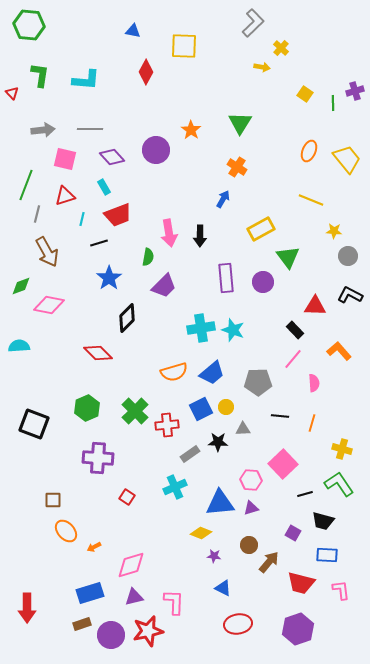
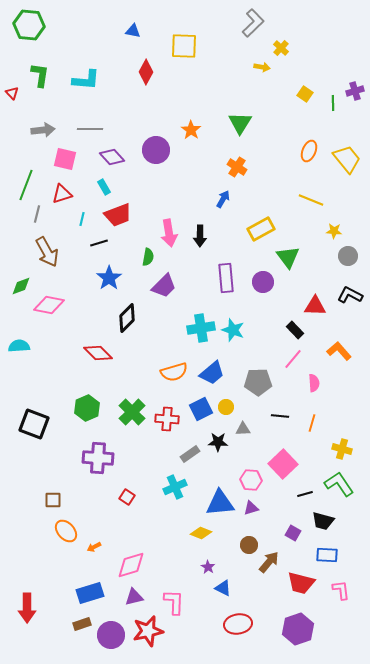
red triangle at (65, 196): moved 3 px left, 2 px up
green cross at (135, 411): moved 3 px left, 1 px down
red cross at (167, 425): moved 6 px up; rotated 10 degrees clockwise
purple star at (214, 556): moved 6 px left, 11 px down; rotated 24 degrees clockwise
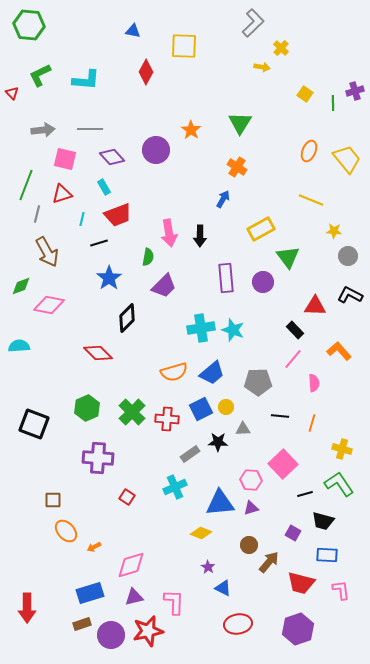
green L-shape at (40, 75): rotated 125 degrees counterclockwise
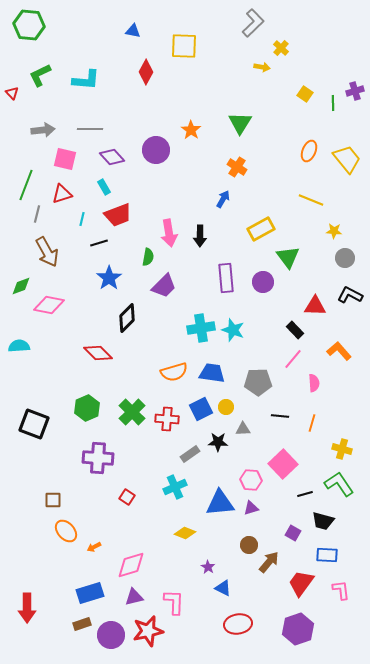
gray circle at (348, 256): moved 3 px left, 2 px down
blue trapezoid at (212, 373): rotated 132 degrees counterclockwise
yellow diamond at (201, 533): moved 16 px left
red trapezoid at (301, 583): rotated 112 degrees clockwise
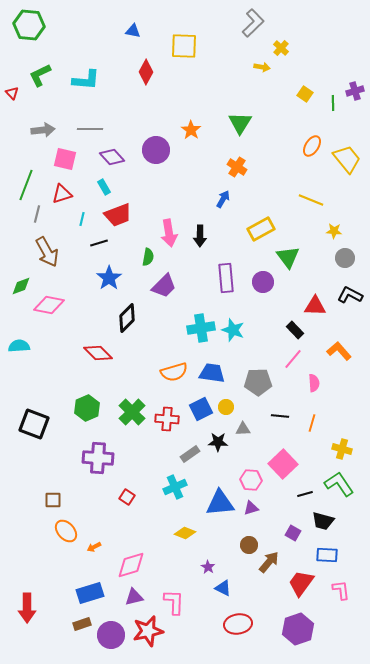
orange ellipse at (309, 151): moved 3 px right, 5 px up; rotated 10 degrees clockwise
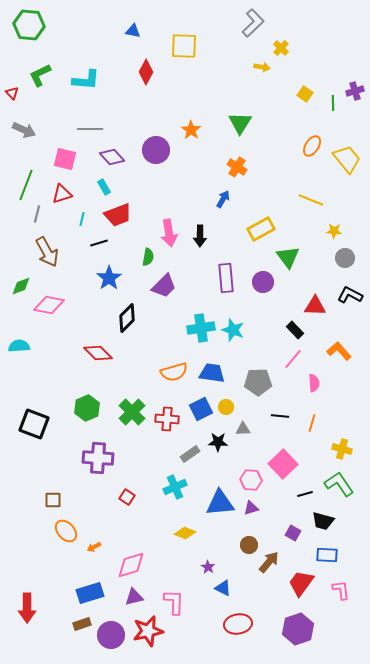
gray arrow at (43, 130): moved 19 px left; rotated 30 degrees clockwise
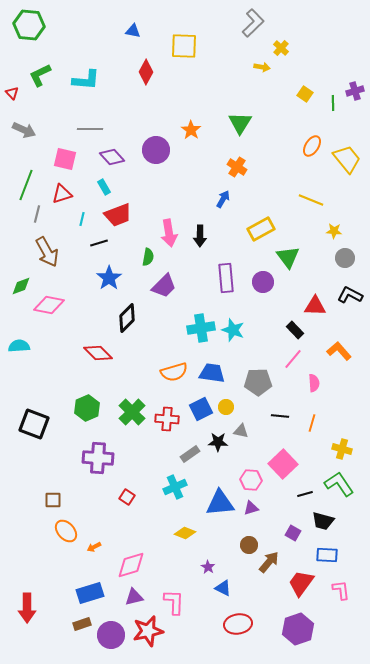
gray triangle at (243, 429): moved 2 px left, 2 px down; rotated 14 degrees clockwise
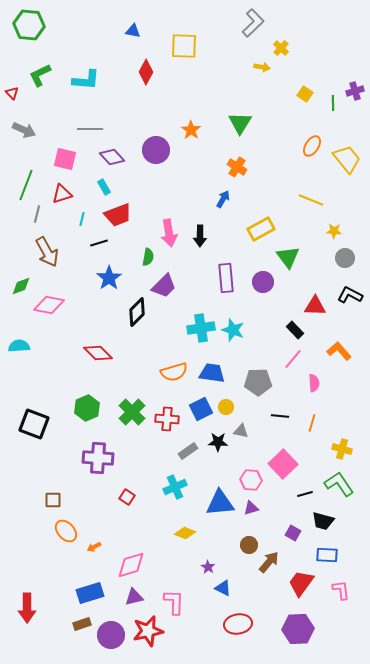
black diamond at (127, 318): moved 10 px right, 6 px up
gray rectangle at (190, 454): moved 2 px left, 3 px up
purple hexagon at (298, 629): rotated 16 degrees clockwise
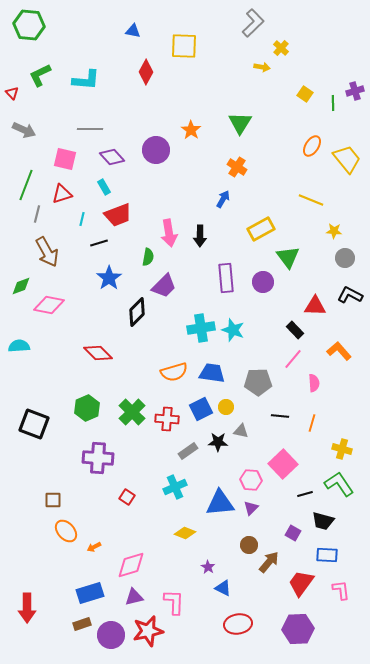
purple triangle at (251, 508): rotated 28 degrees counterclockwise
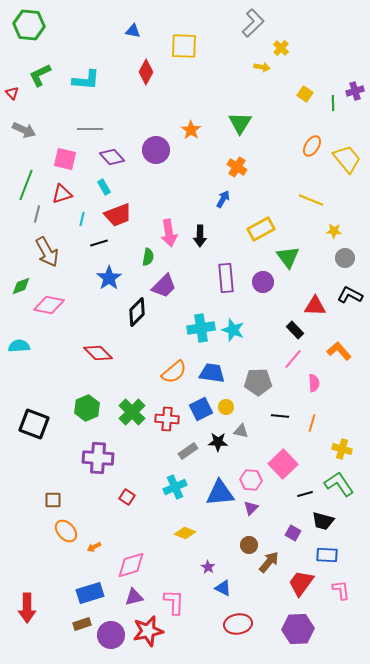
orange semicircle at (174, 372): rotated 24 degrees counterclockwise
blue triangle at (220, 503): moved 10 px up
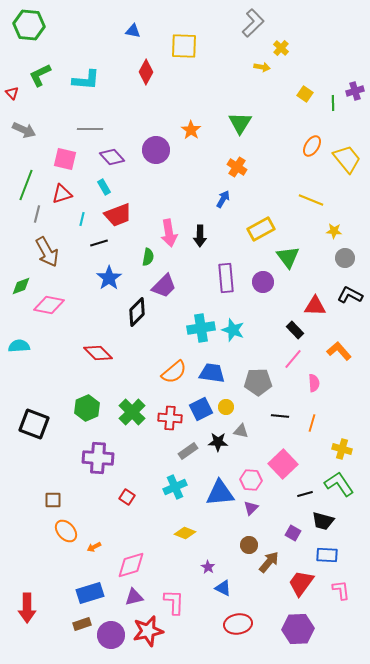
red cross at (167, 419): moved 3 px right, 1 px up
